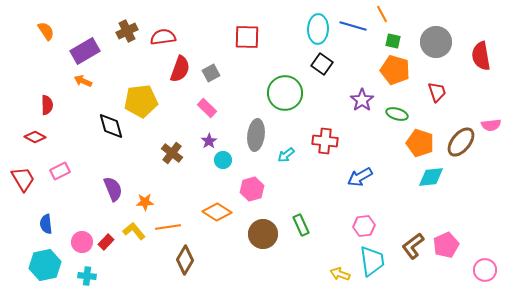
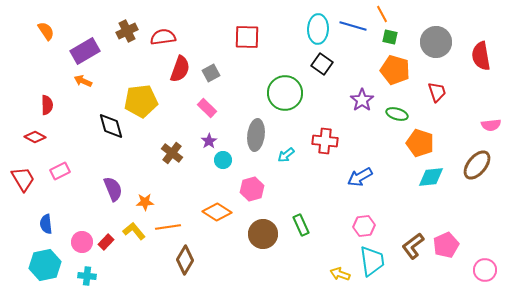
green square at (393, 41): moved 3 px left, 4 px up
brown ellipse at (461, 142): moved 16 px right, 23 px down
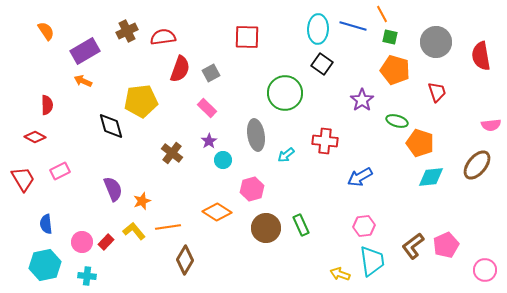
green ellipse at (397, 114): moved 7 px down
gray ellipse at (256, 135): rotated 16 degrees counterclockwise
orange star at (145, 202): moved 3 px left, 1 px up; rotated 18 degrees counterclockwise
brown circle at (263, 234): moved 3 px right, 6 px up
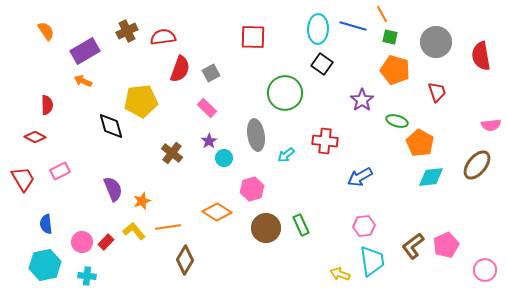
red square at (247, 37): moved 6 px right
orange pentagon at (420, 143): rotated 12 degrees clockwise
cyan circle at (223, 160): moved 1 px right, 2 px up
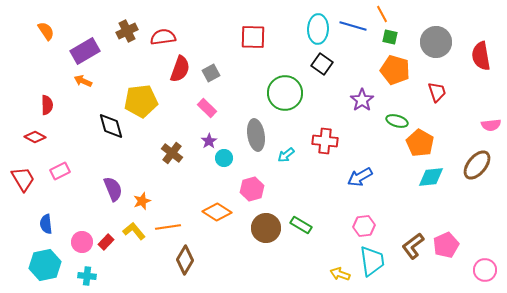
green rectangle at (301, 225): rotated 35 degrees counterclockwise
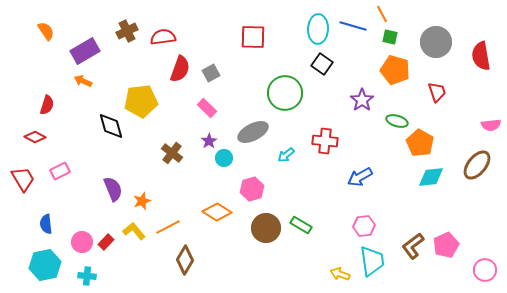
red semicircle at (47, 105): rotated 18 degrees clockwise
gray ellipse at (256, 135): moved 3 px left, 3 px up; rotated 72 degrees clockwise
orange line at (168, 227): rotated 20 degrees counterclockwise
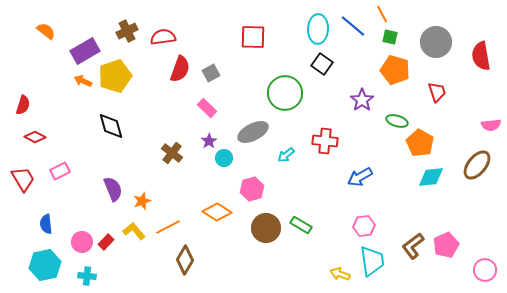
blue line at (353, 26): rotated 24 degrees clockwise
orange semicircle at (46, 31): rotated 18 degrees counterclockwise
yellow pentagon at (141, 101): moved 26 px left, 25 px up; rotated 12 degrees counterclockwise
red semicircle at (47, 105): moved 24 px left
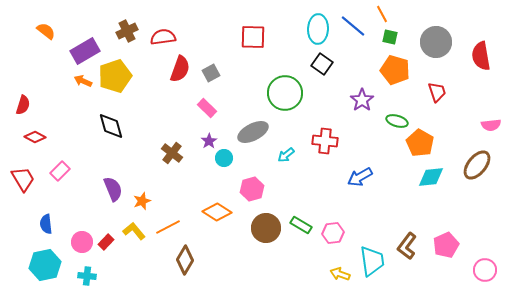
pink rectangle at (60, 171): rotated 18 degrees counterclockwise
pink hexagon at (364, 226): moved 31 px left, 7 px down
brown L-shape at (413, 246): moved 6 px left; rotated 16 degrees counterclockwise
